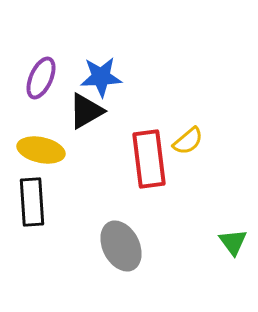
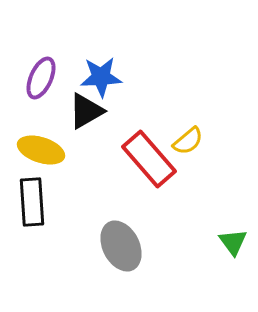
yellow ellipse: rotated 6 degrees clockwise
red rectangle: rotated 34 degrees counterclockwise
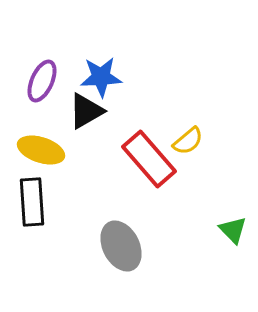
purple ellipse: moved 1 px right, 3 px down
green triangle: moved 12 px up; rotated 8 degrees counterclockwise
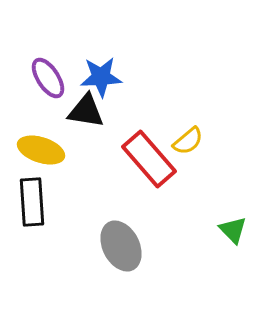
purple ellipse: moved 6 px right, 3 px up; rotated 57 degrees counterclockwise
black triangle: rotated 39 degrees clockwise
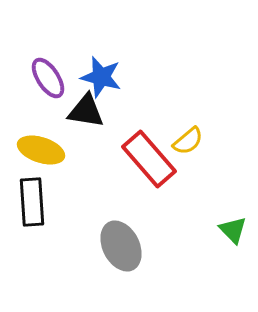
blue star: rotated 18 degrees clockwise
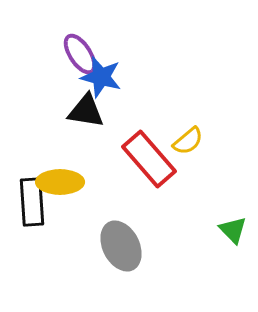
purple ellipse: moved 32 px right, 24 px up
yellow ellipse: moved 19 px right, 32 px down; rotated 18 degrees counterclockwise
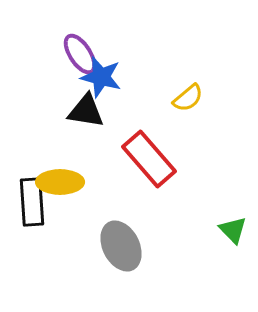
yellow semicircle: moved 43 px up
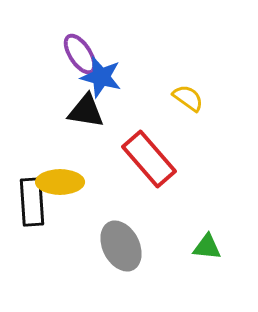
yellow semicircle: rotated 104 degrees counterclockwise
green triangle: moved 26 px left, 17 px down; rotated 40 degrees counterclockwise
